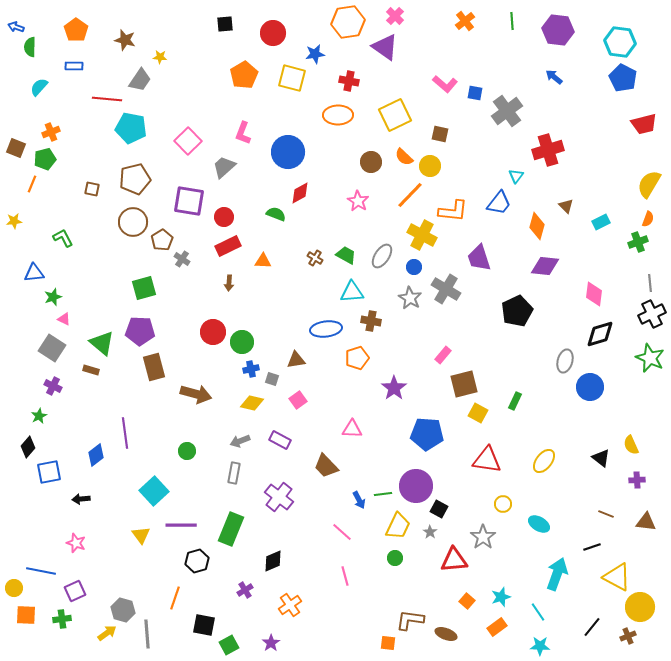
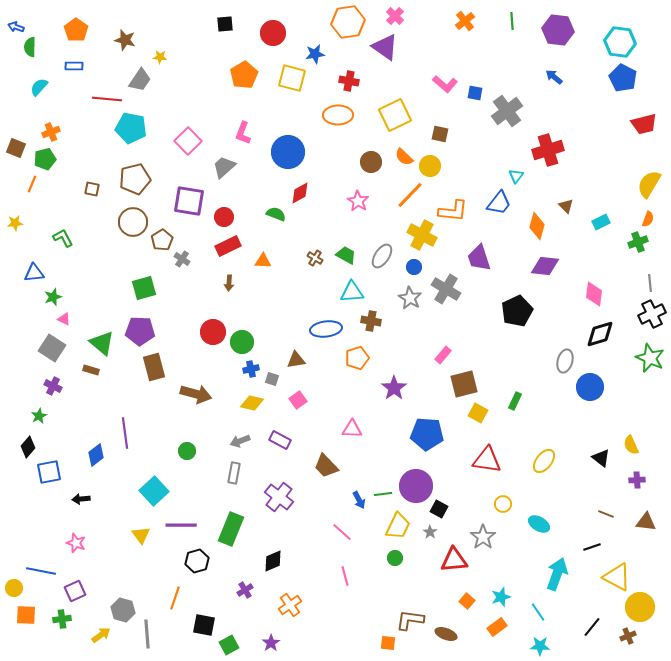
yellow star at (14, 221): moved 1 px right, 2 px down
yellow arrow at (107, 633): moved 6 px left, 2 px down
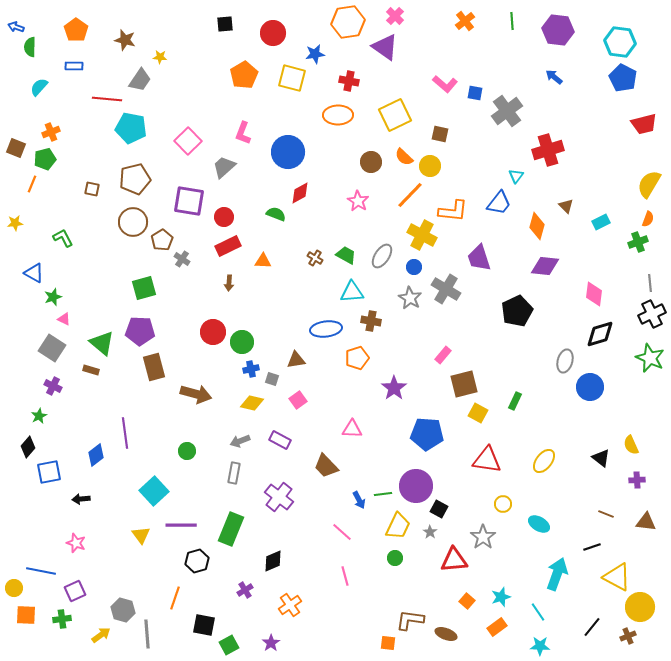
blue triangle at (34, 273): rotated 35 degrees clockwise
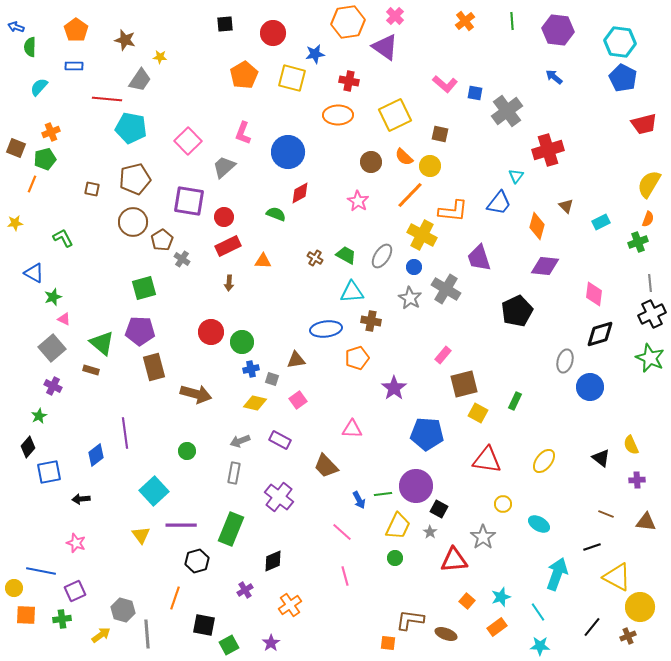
red circle at (213, 332): moved 2 px left
gray square at (52, 348): rotated 16 degrees clockwise
yellow diamond at (252, 403): moved 3 px right
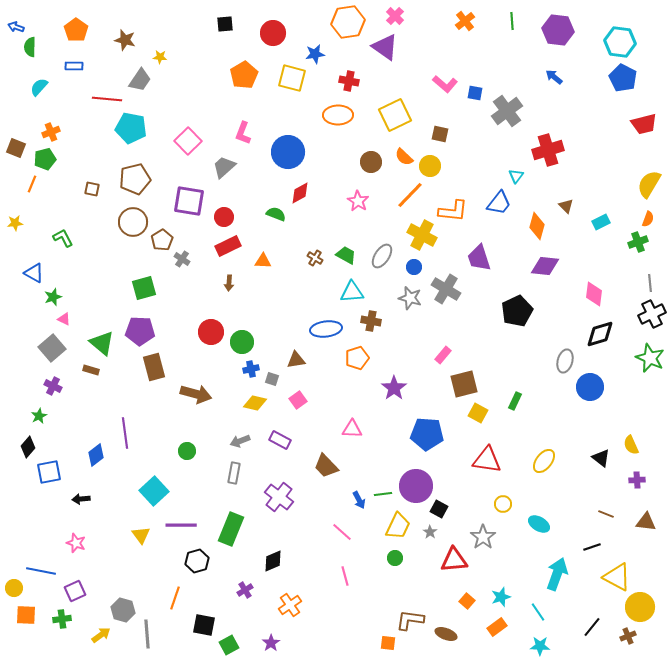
gray star at (410, 298): rotated 15 degrees counterclockwise
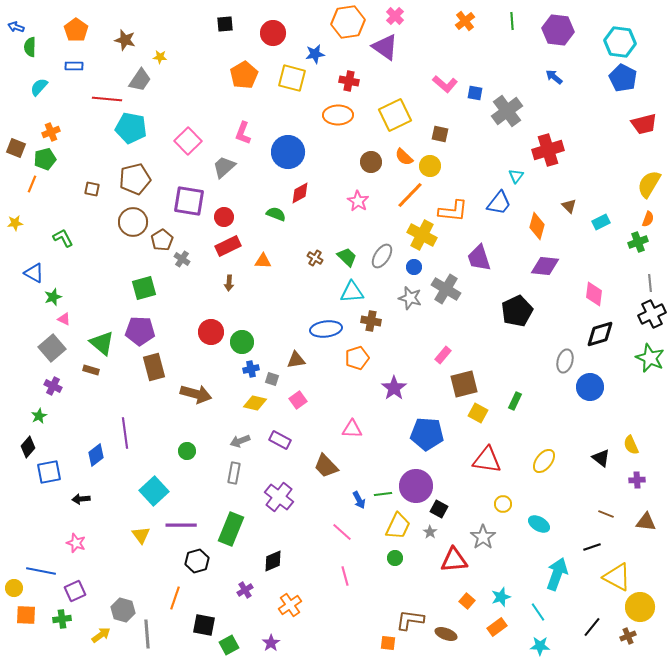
brown triangle at (566, 206): moved 3 px right
green trapezoid at (346, 255): moved 1 px right, 2 px down; rotated 15 degrees clockwise
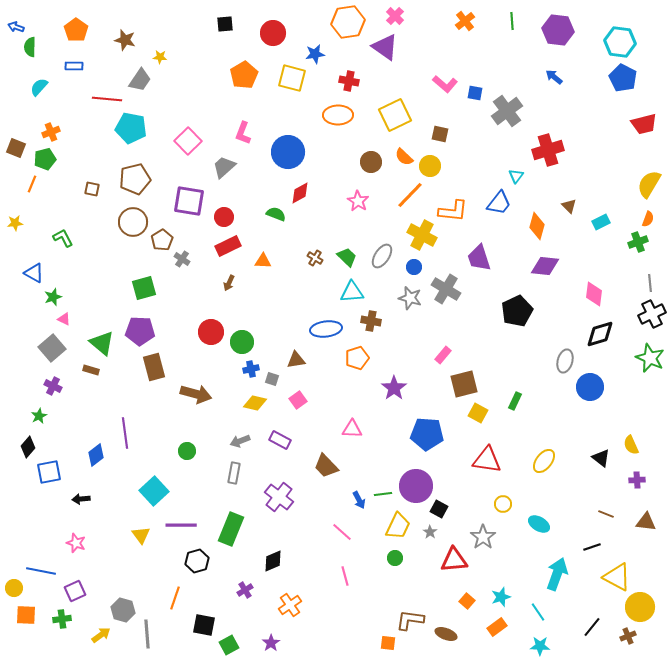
brown arrow at (229, 283): rotated 21 degrees clockwise
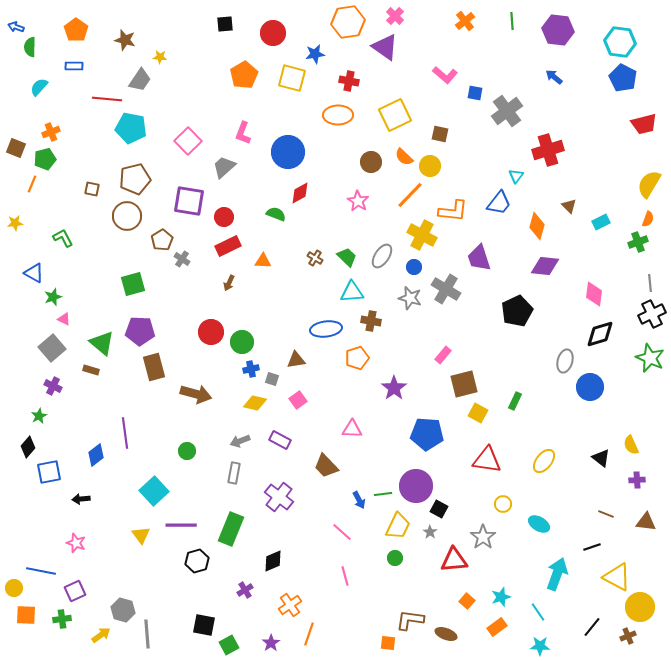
pink L-shape at (445, 84): moved 9 px up
brown circle at (133, 222): moved 6 px left, 6 px up
green square at (144, 288): moved 11 px left, 4 px up
orange line at (175, 598): moved 134 px right, 36 px down
